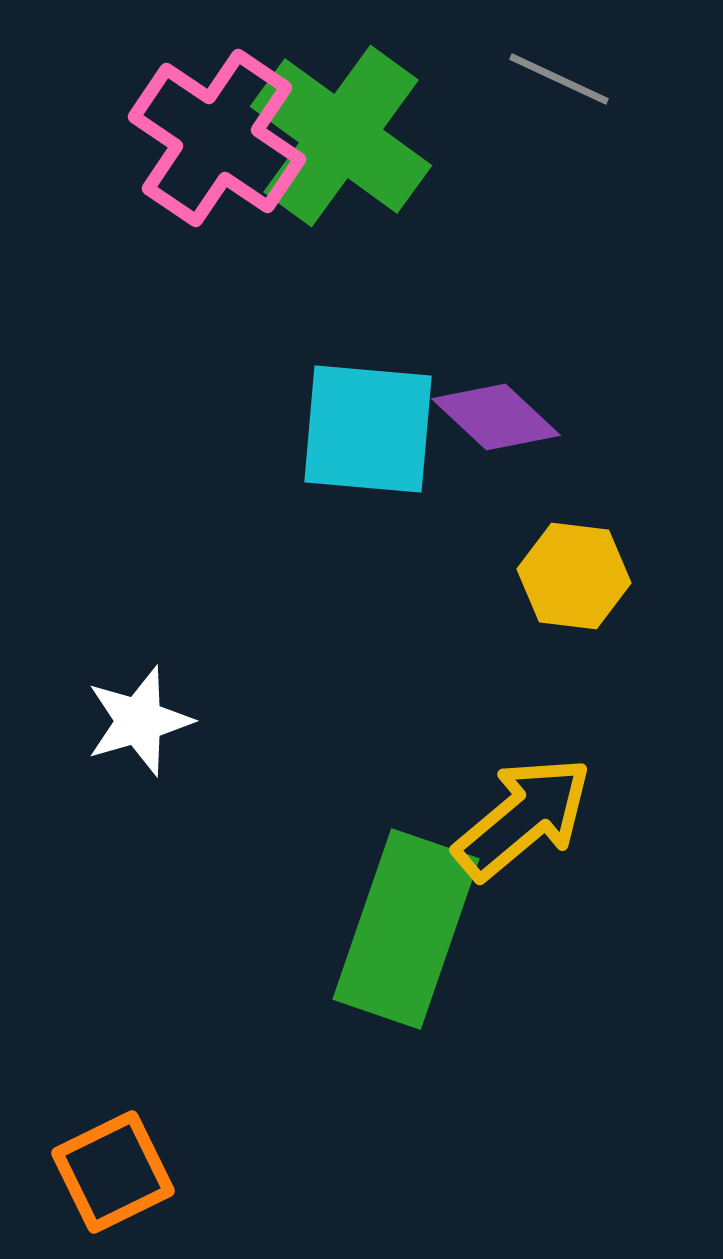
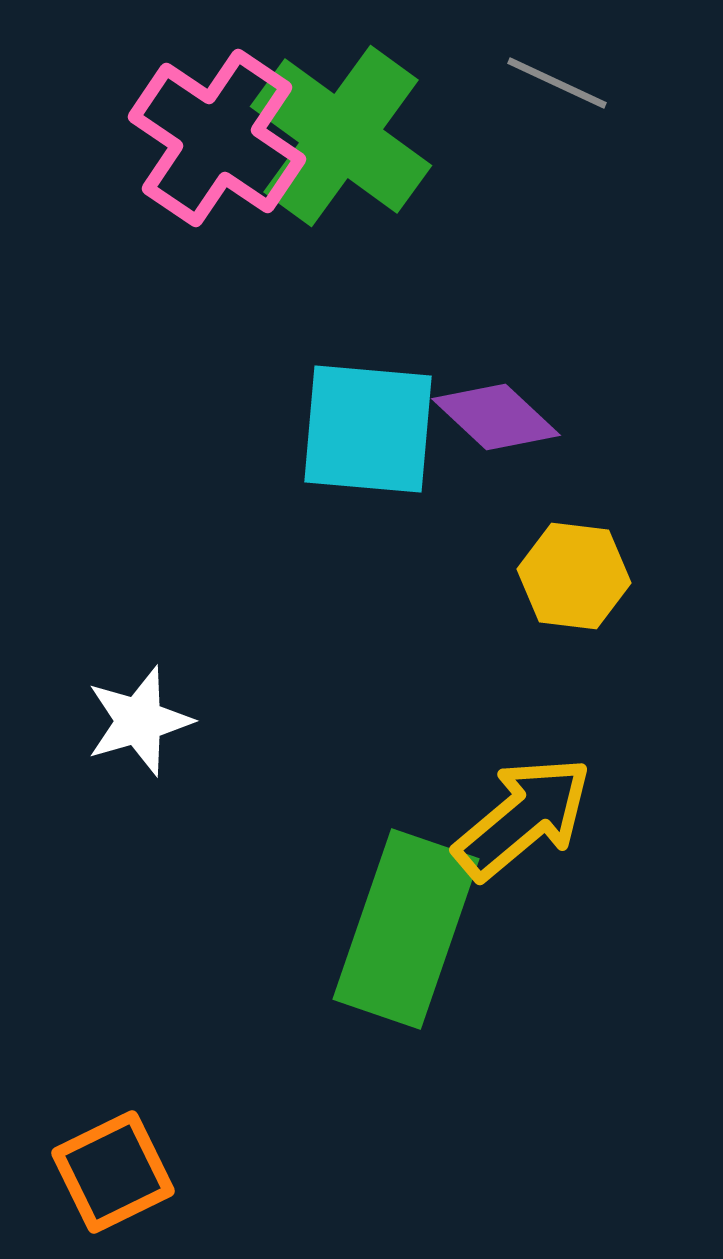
gray line: moved 2 px left, 4 px down
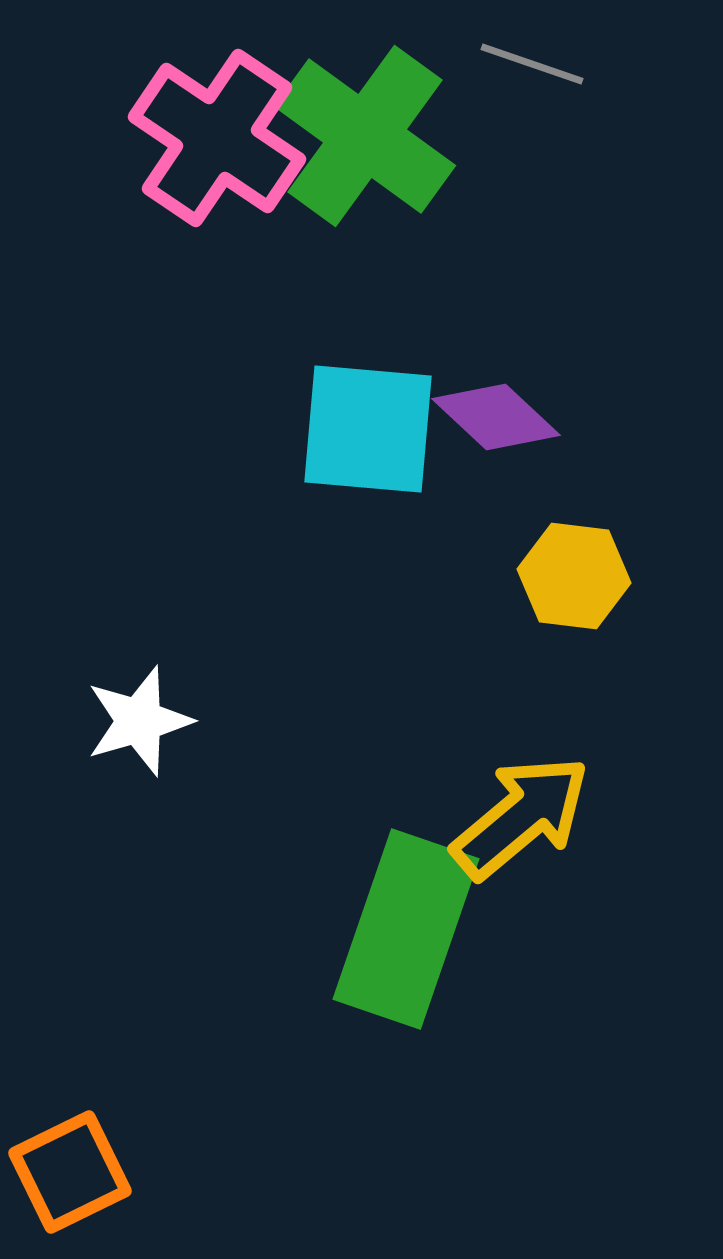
gray line: moved 25 px left, 19 px up; rotated 6 degrees counterclockwise
green cross: moved 24 px right
yellow arrow: moved 2 px left, 1 px up
orange square: moved 43 px left
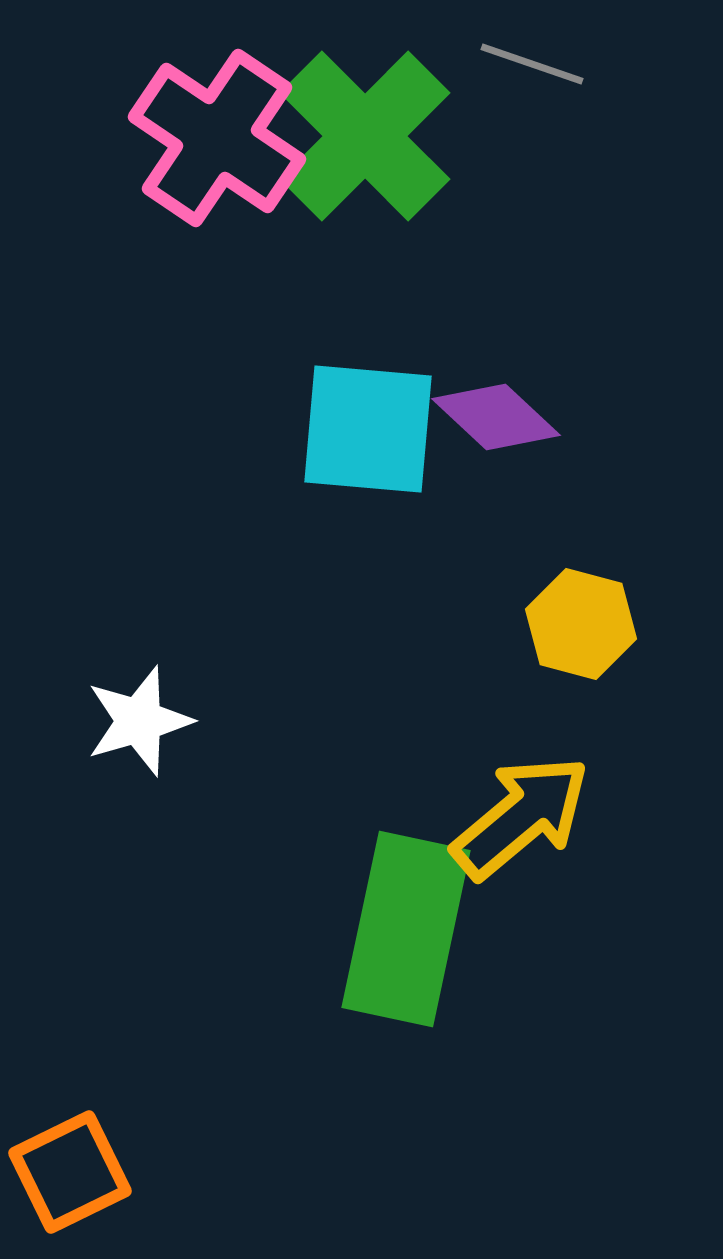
green cross: rotated 9 degrees clockwise
yellow hexagon: moved 7 px right, 48 px down; rotated 8 degrees clockwise
green rectangle: rotated 7 degrees counterclockwise
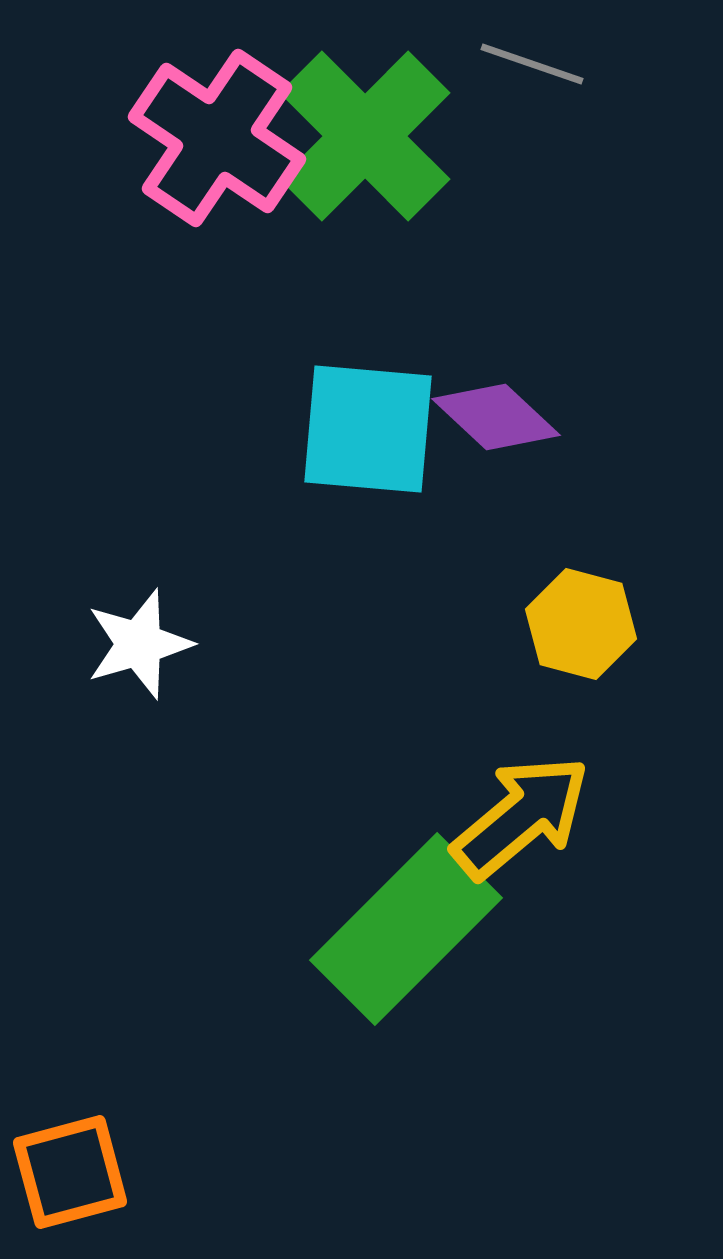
white star: moved 77 px up
green rectangle: rotated 33 degrees clockwise
orange square: rotated 11 degrees clockwise
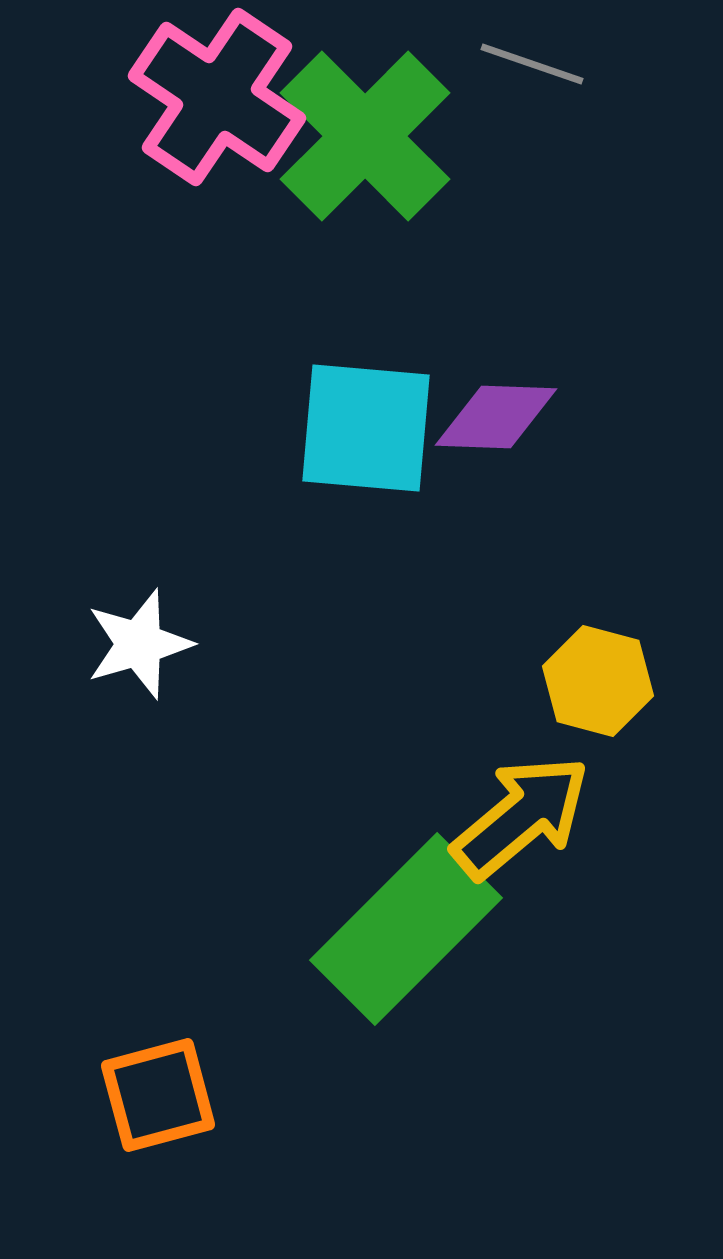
pink cross: moved 41 px up
purple diamond: rotated 41 degrees counterclockwise
cyan square: moved 2 px left, 1 px up
yellow hexagon: moved 17 px right, 57 px down
orange square: moved 88 px right, 77 px up
